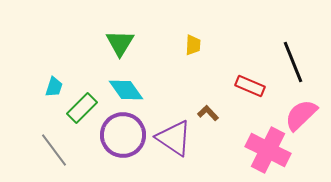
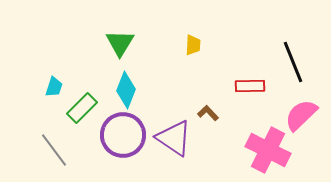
red rectangle: rotated 24 degrees counterclockwise
cyan diamond: rotated 57 degrees clockwise
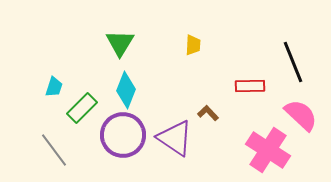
pink semicircle: rotated 87 degrees clockwise
purple triangle: moved 1 px right
pink cross: rotated 6 degrees clockwise
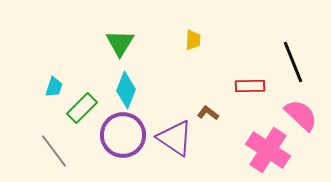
yellow trapezoid: moved 5 px up
brown L-shape: rotated 10 degrees counterclockwise
gray line: moved 1 px down
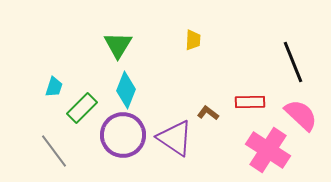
green triangle: moved 2 px left, 2 px down
red rectangle: moved 16 px down
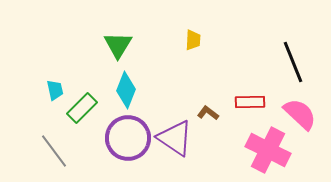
cyan trapezoid: moved 1 px right, 3 px down; rotated 30 degrees counterclockwise
pink semicircle: moved 1 px left, 1 px up
purple circle: moved 5 px right, 3 px down
pink cross: rotated 6 degrees counterclockwise
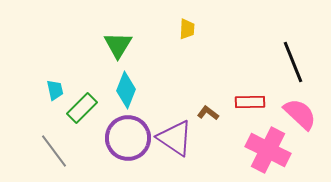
yellow trapezoid: moved 6 px left, 11 px up
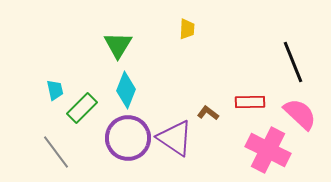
gray line: moved 2 px right, 1 px down
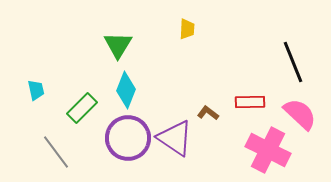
cyan trapezoid: moved 19 px left
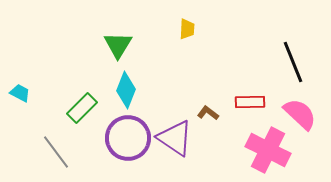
cyan trapezoid: moved 16 px left, 3 px down; rotated 50 degrees counterclockwise
